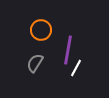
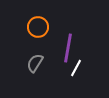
orange circle: moved 3 px left, 3 px up
purple line: moved 2 px up
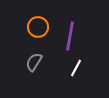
purple line: moved 2 px right, 12 px up
gray semicircle: moved 1 px left, 1 px up
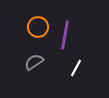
purple line: moved 5 px left, 1 px up
gray semicircle: rotated 24 degrees clockwise
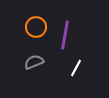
orange circle: moved 2 px left
gray semicircle: rotated 12 degrees clockwise
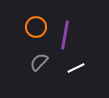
gray semicircle: moved 5 px right; rotated 24 degrees counterclockwise
white line: rotated 36 degrees clockwise
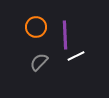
purple line: rotated 12 degrees counterclockwise
white line: moved 12 px up
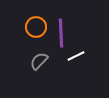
purple line: moved 4 px left, 2 px up
gray semicircle: moved 1 px up
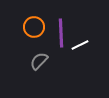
orange circle: moved 2 px left
white line: moved 4 px right, 11 px up
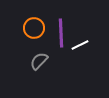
orange circle: moved 1 px down
